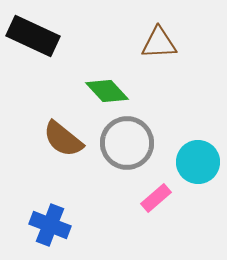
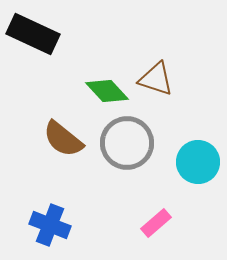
black rectangle: moved 2 px up
brown triangle: moved 3 px left, 36 px down; rotated 21 degrees clockwise
pink rectangle: moved 25 px down
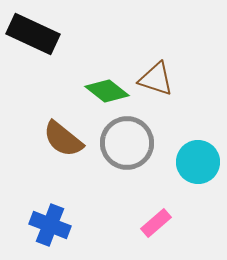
green diamond: rotated 9 degrees counterclockwise
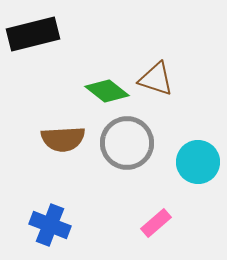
black rectangle: rotated 39 degrees counterclockwise
brown semicircle: rotated 42 degrees counterclockwise
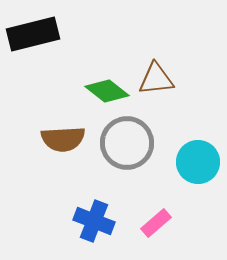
brown triangle: rotated 24 degrees counterclockwise
blue cross: moved 44 px right, 4 px up
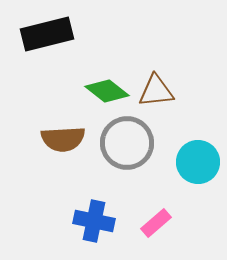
black rectangle: moved 14 px right
brown triangle: moved 12 px down
blue cross: rotated 9 degrees counterclockwise
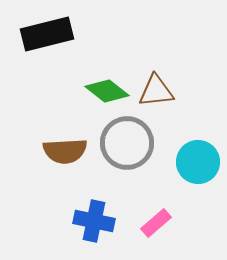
brown semicircle: moved 2 px right, 12 px down
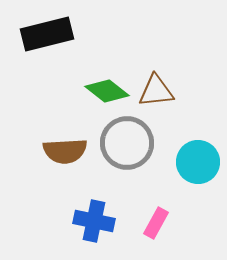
pink rectangle: rotated 20 degrees counterclockwise
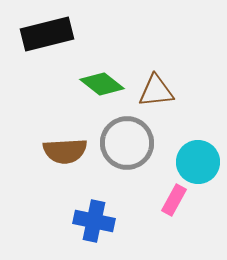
green diamond: moved 5 px left, 7 px up
pink rectangle: moved 18 px right, 23 px up
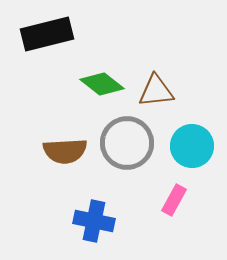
cyan circle: moved 6 px left, 16 px up
